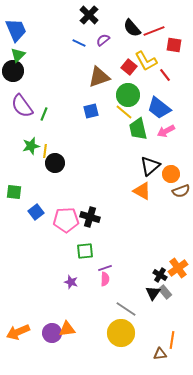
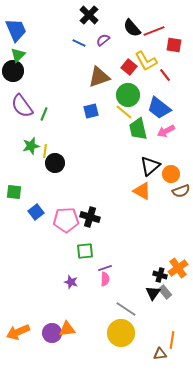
black cross at (160, 275): rotated 16 degrees counterclockwise
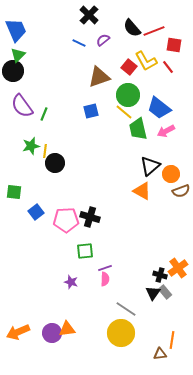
red line at (165, 75): moved 3 px right, 8 px up
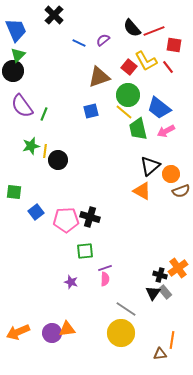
black cross at (89, 15): moved 35 px left
black circle at (55, 163): moved 3 px right, 3 px up
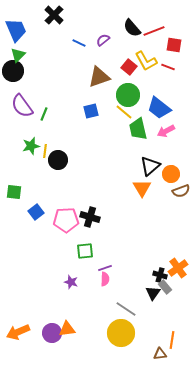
red line at (168, 67): rotated 32 degrees counterclockwise
orange triangle at (142, 191): moved 3 px up; rotated 30 degrees clockwise
gray rectangle at (165, 292): moved 5 px up
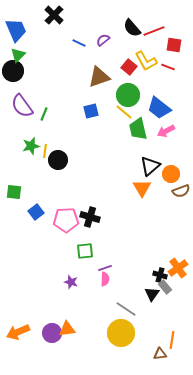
black triangle at (153, 293): moved 1 px left, 1 px down
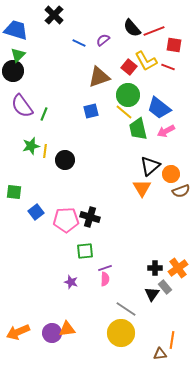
blue trapezoid at (16, 30): rotated 50 degrees counterclockwise
black circle at (58, 160): moved 7 px right
black cross at (160, 275): moved 5 px left, 7 px up; rotated 16 degrees counterclockwise
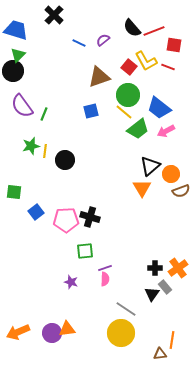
green trapezoid at (138, 129): rotated 115 degrees counterclockwise
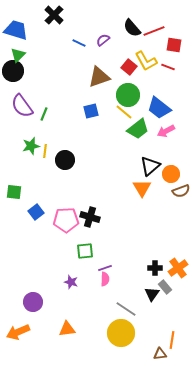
purple circle at (52, 333): moved 19 px left, 31 px up
